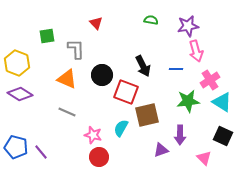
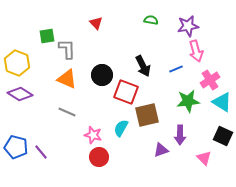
gray L-shape: moved 9 px left
blue line: rotated 24 degrees counterclockwise
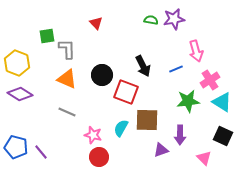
purple star: moved 14 px left, 7 px up
brown square: moved 5 px down; rotated 15 degrees clockwise
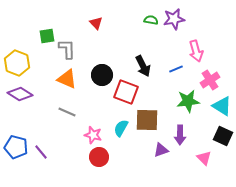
cyan triangle: moved 4 px down
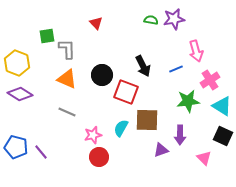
pink star: rotated 30 degrees counterclockwise
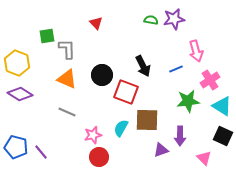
purple arrow: moved 1 px down
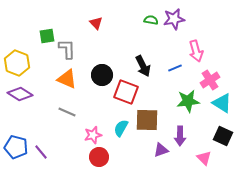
blue line: moved 1 px left, 1 px up
cyan triangle: moved 3 px up
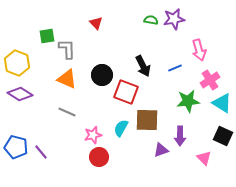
pink arrow: moved 3 px right, 1 px up
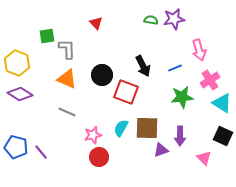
green star: moved 6 px left, 4 px up
brown square: moved 8 px down
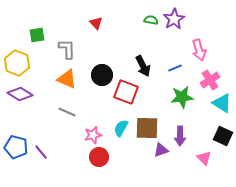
purple star: rotated 20 degrees counterclockwise
green square: moved 10 px left, 1 px up
